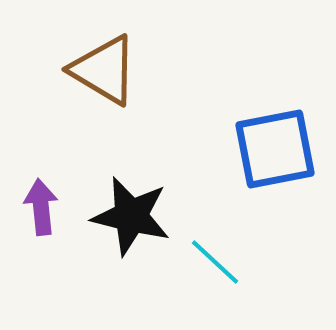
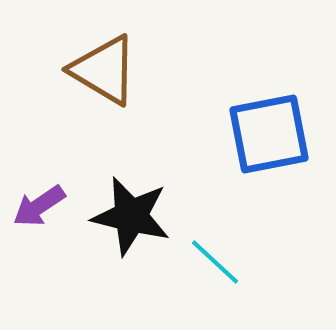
blue square: moved 6 px left, 15 px up
purple arrow: moved 2 px left, 1 px up; rotated 118 degrees counterclockwise
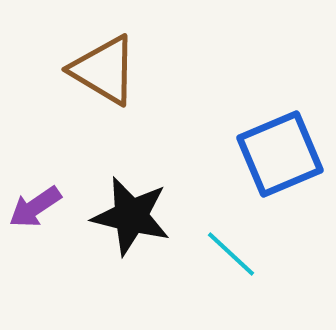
blue square: moved 11 px right, 20 px down; rotated 12 degrees counterclockwise
purple arrow: moved 4 px left, 1 px down
cyan line: moved 16 px right, 8 px up
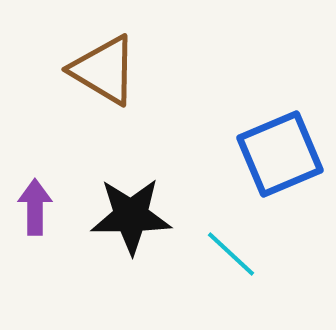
purple arrow: rotated 124 degrees clockwise
black star: rotated 14 degrees counterclockwise
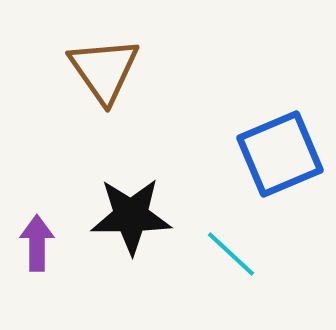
brown triangle: rotated 24 degrees clockwise
purple arrow: moved 2 px right, 36 px down
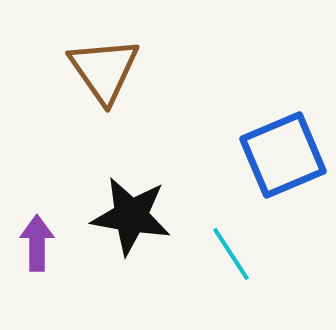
blue square: moved 3 px right, 1 px down
black star: rotated 10 degrees clockwise
cyan line: rotated 14 degrees clockwise
